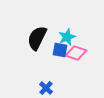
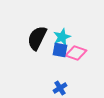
cyan star: moved 5 px left
blue cross: moved 14 px right; rotated 16 degrees clockwise
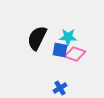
cyan star: moved 6 px right; rotated 24 degrees clockwise
pink diamond: moved 1 px left, 1 px down
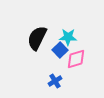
blue square: rotated 35 degrees clockwise
pink diamond: moved 1 px right, 5 px down; rotated 35 degrees counterclockwise
blue cross: moved 5 px left, 7 px up
